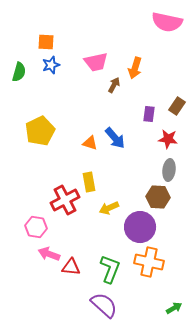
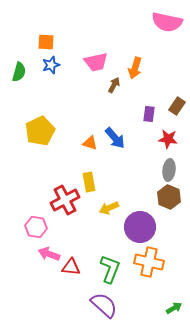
brown hexagon: moved 11 px right; rotated 20 degrees clockwise
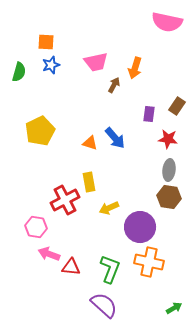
brown hexagon: rotated 15 degrees counterclockwise
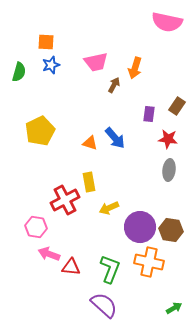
brown hexagon: moved 2 px right, 33 px down
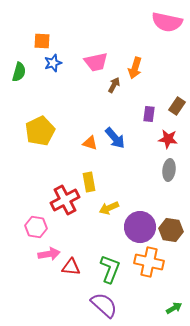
orange square: moved 4 px left, 1 px up
blue star: moved 2 px right, 2 px up
pink arrow: rotated 150 degrees clockwise
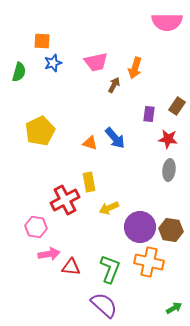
pink semicircle: rotated 12 degrees counterclockwise
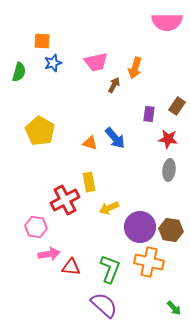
yellow pentagon: rotated 16 degrees counterclockwise
green arrow: rotated 77 degrees clockwise
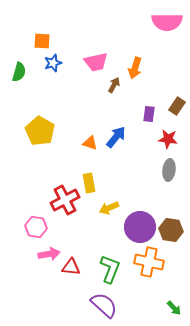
blue arrow: moved 1 px right, 1 px up; rotated 100 degrees counterclockwise
yellow rectangle: moved 1 px down
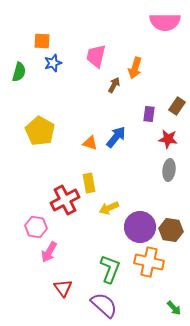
pink semicircle: moved 2 px left
pink trapezoid: moved 6 px up; rotated 115 degrees clockwise
pink arrow: moved 2 px up; rotated 130 degrees clockwise
red triangle: moved 8 px left, 21 px down; rotated 48 degrees clockwise
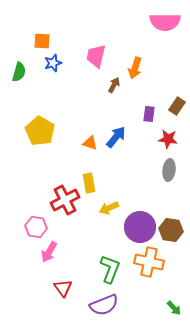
purple semicircle: rotated 116 degrees clockwise
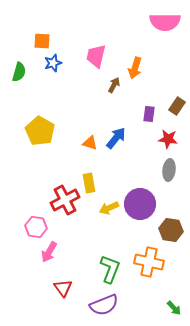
blue arrow: moved 1 px down
purple circle: moved 23 px up
